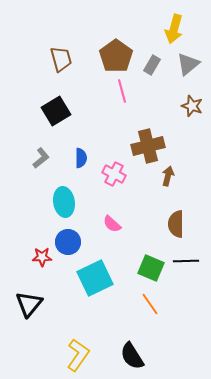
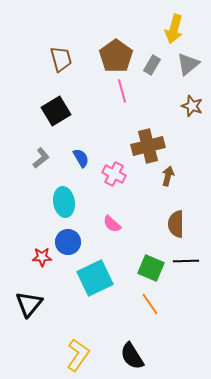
blue semicircle: rotated 30 degrees counterclockwise
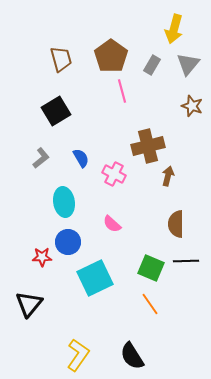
brown pentagon: moved 5 px left
gray triangle: rotated 10 degrees counterclockwise
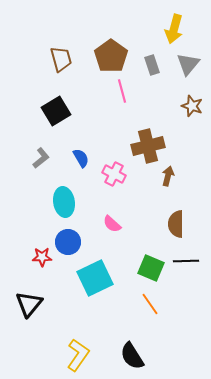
gray rectangle: rotated 48 degrees counterclockwise
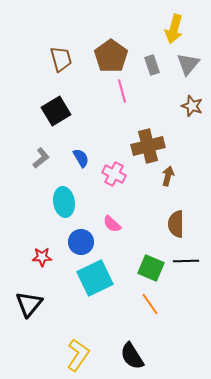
blue circle: moved 13 px right
